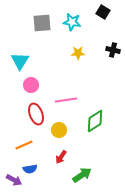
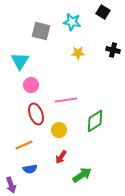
gray square: moved 1 px left, 8 px down; rotated 18 degrees clockwise
purple arrow: moved 3 px left, 5 px down; rotated 42 degrees clockwise
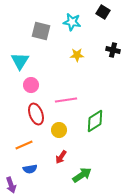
yellow star: moved 1 px left, 2 px down
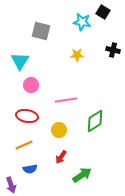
cyan star: moved 10 px right
red ellipse: moved 9 px left, 2 px down; rotated 60 degrees counterclockwise
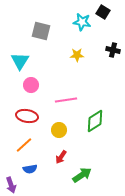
orange line: rotated 18 degrees counterclockwise
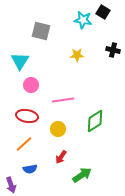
cyan star: moved 1 px right, 2 px up
pink line: moved 3 px left
yellow circle: moved 1 px left, 1 px up
orange line: moved 1 px up
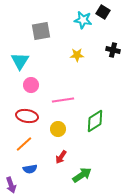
gray square: rotated 24 degrees counterclockwise
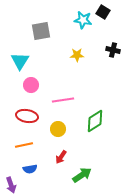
orange line: moved 1 px down; rotated 30 degrees clockwise
